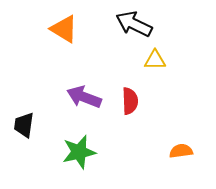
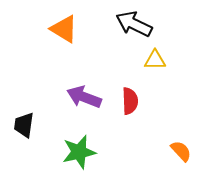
orange semicircle: rotated 55 degrees clockwise
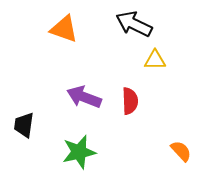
orange triangle: rotated 12 degrees counterclockwise
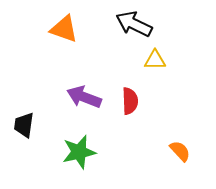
orange semicircle: moved 1 px left
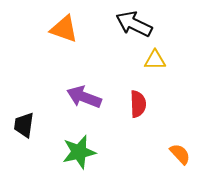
red semicircle: moved 8 px right, 3 px down
orange semicircle: moved 3 px down
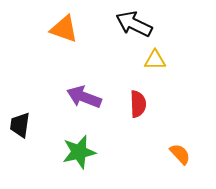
black trapezoid: moved 4 px left
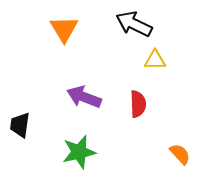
orange triangle: rotated 40 degrees clockwise
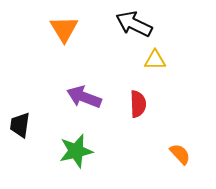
green star: moved 3 px left, 1 px up
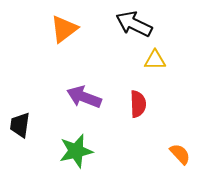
orange triangle: rotated 24 degrees clockwise
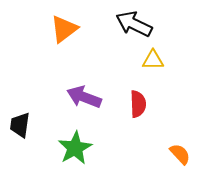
yellow triangle: moved 2 px left
green star: moved 1 px left, 3 px up; rotated 16 degrees counterclockwise
